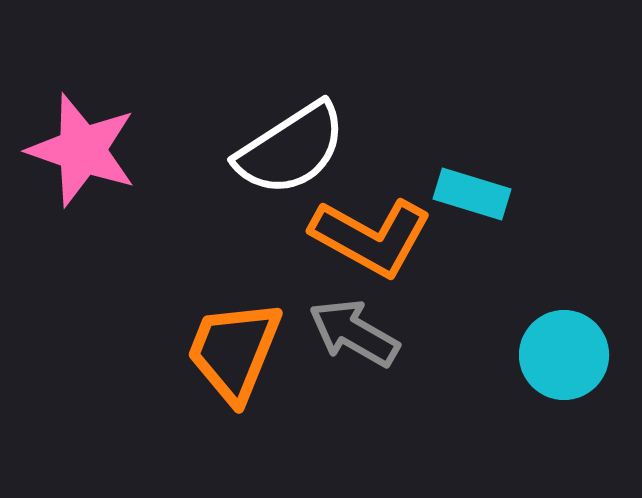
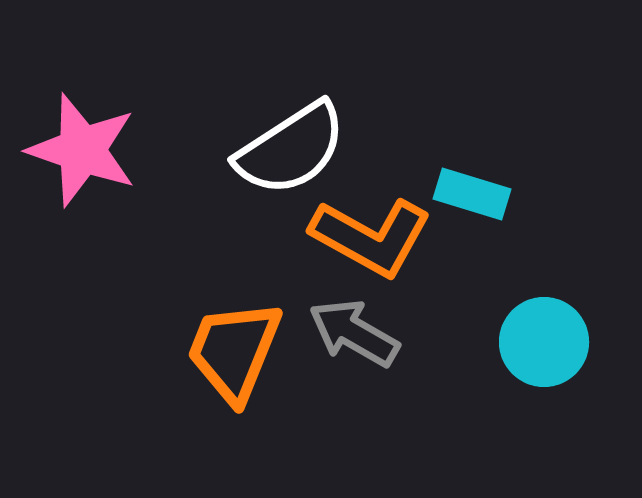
cyan circle: moved 20 px left, 13 px up
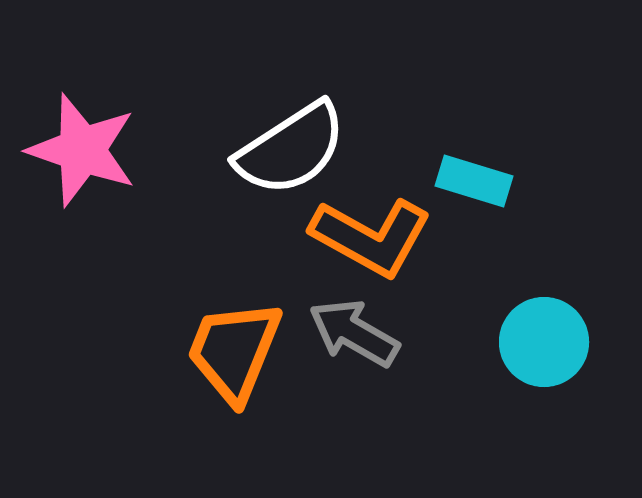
cyan rectangle: moved 2 px right, 13 px up
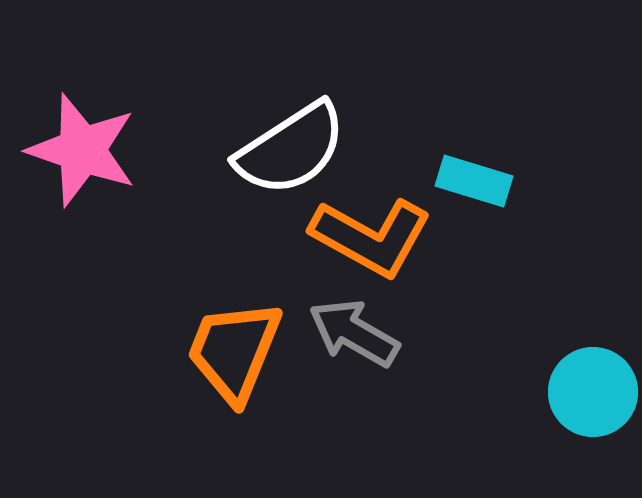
cyan circle: moved 49 px right, 50 px down
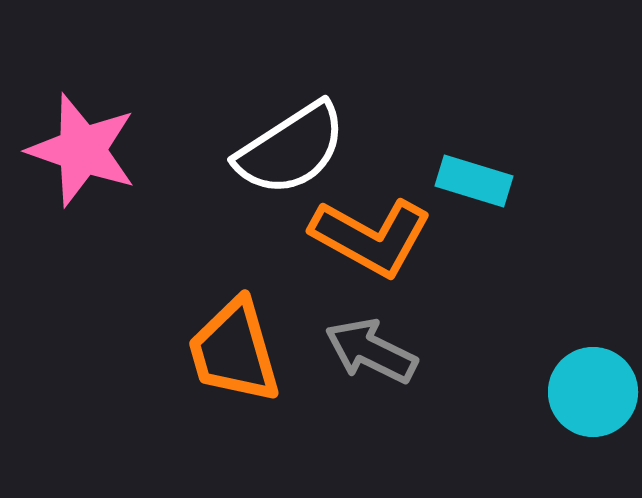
gray arrow: moved 17 px right, 18 px down; rotated 4 degrees counterclockwise
orange trapezoid: rotated 38 degrees counterclockwise
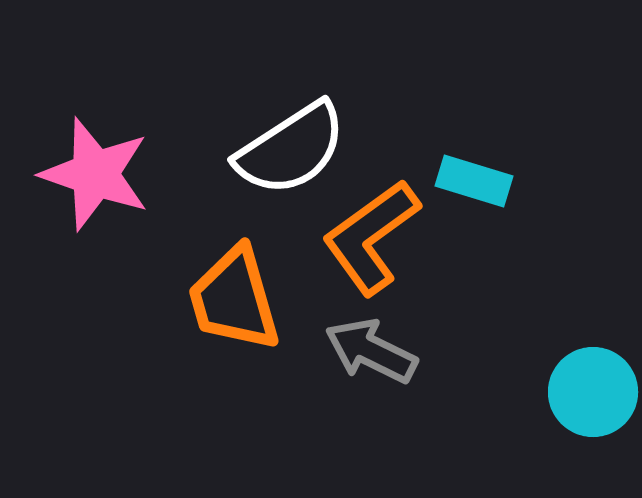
pink star: moved 13 px right, 24 px down
orange L-shape: rotated 115 degrees clockwise
orange trapezoid: moved 52 px up
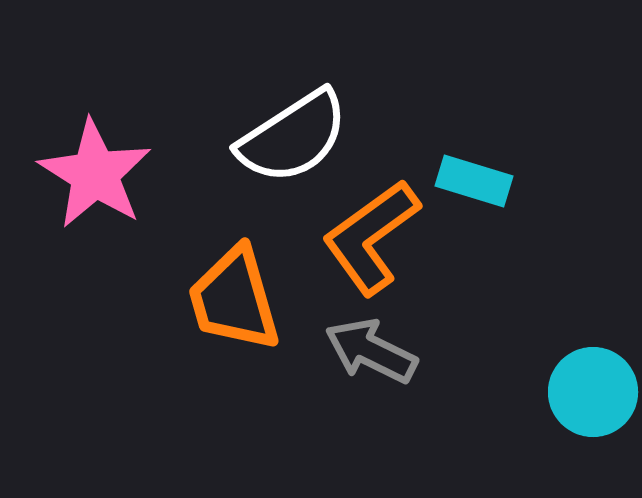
white semicircle: moved 2 px right, 12 px up
pink star: rotated 13 degrees clockwise
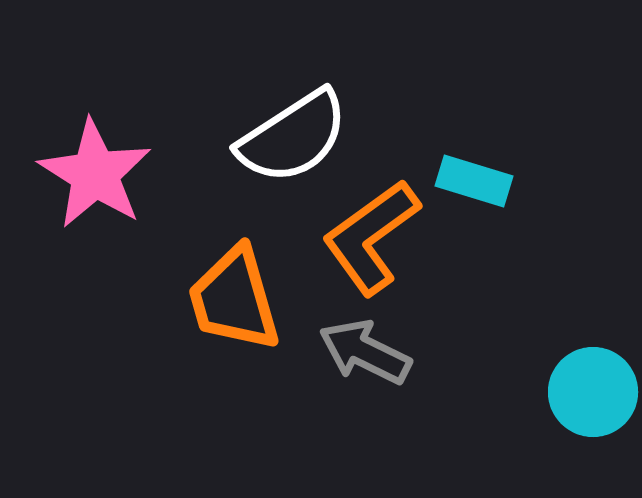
gray arrow: moved 6 px left, 1 px down
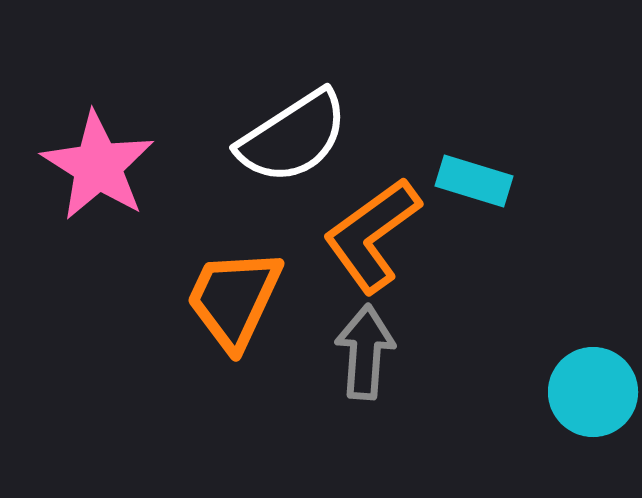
pink star: moved 3 px right, 8 px up
orange L-shape: moved 1 px right, 2 px up
orange trapezoid: rotated 41 degrees clockwise
gray arrow: rotated 68 degrees clockwise
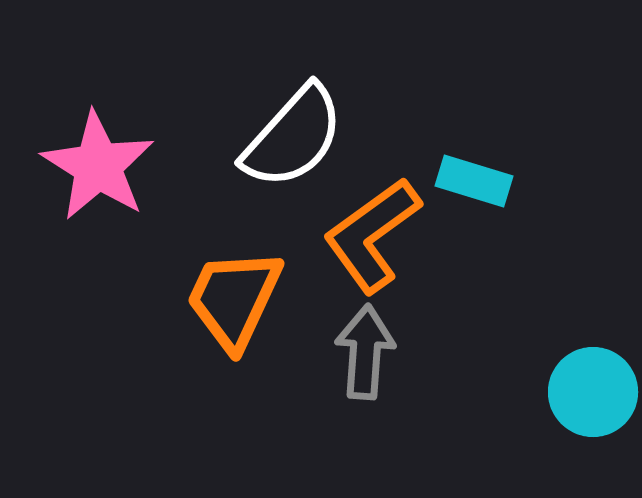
white semicircle: rotated 15 degrees counterclockwise
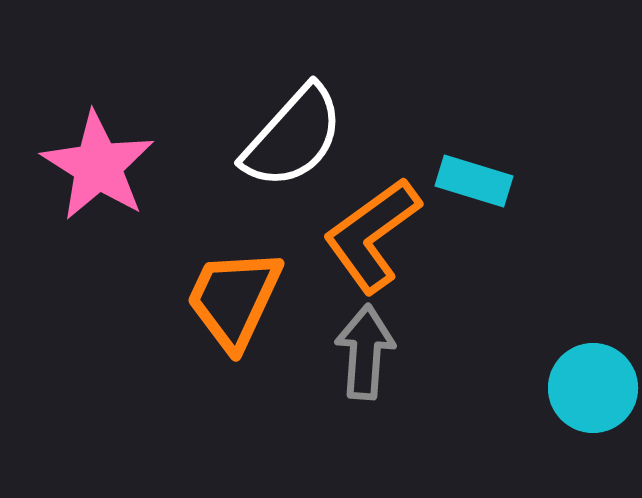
cyan circle: moved 4 px up
